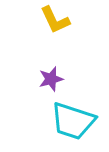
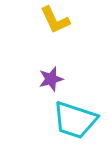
cyan trapezoid: moved 2 px right, 1 px up
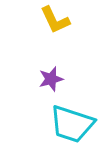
cyan trapezoid: moved 3 px left, 4 px down
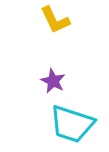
purple star: moved 2 px right, 2 px down; rotated 30 degrees counterclockwise
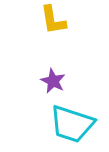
yellow L-shape: moved 2 px left; rotated 16 degrees clockwise
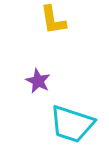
purple star: moved 15 px left
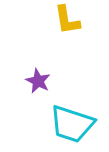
yellow L-shape: moved 14 px right
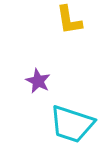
yellow L-shape: moved 2 px right
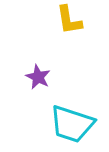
purple star: moved 4 px up
